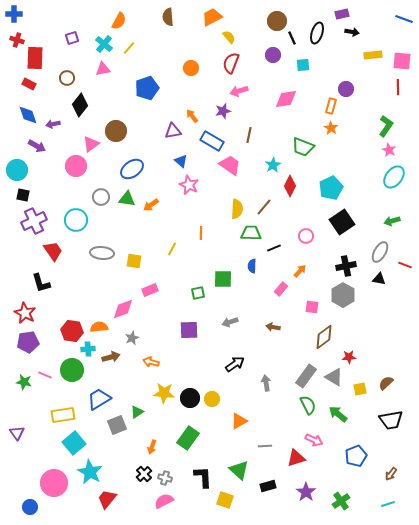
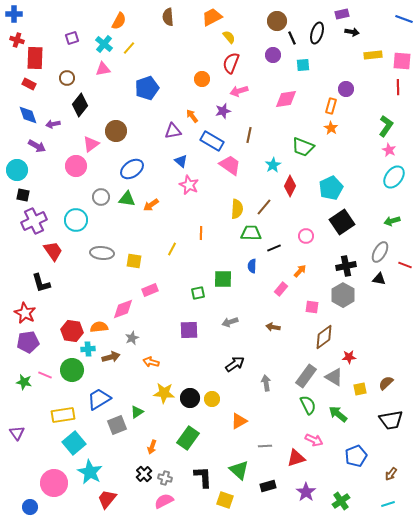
orange circle at (191, 68): moved 11 px right, 11 px down
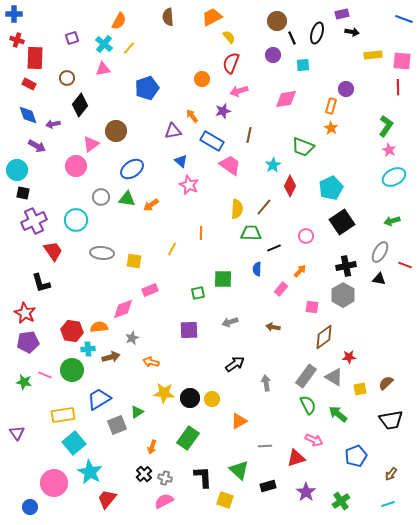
cyan ellipse at (394, 177): rotated 25 degrees clockwise
black square at (23, 195): moved 2 px up
blue semicircle at (252, 266): moved 5 px right, 3 px down
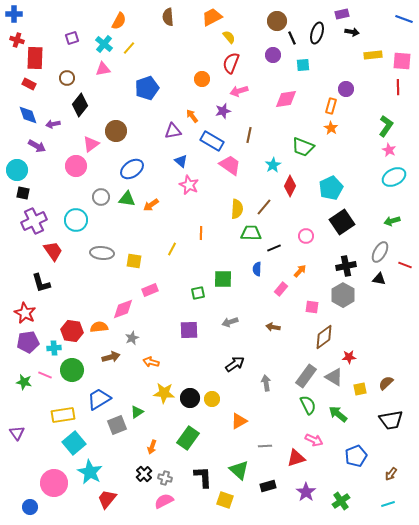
cyan cross at (88, 349): moved 34 px left, 1 px up
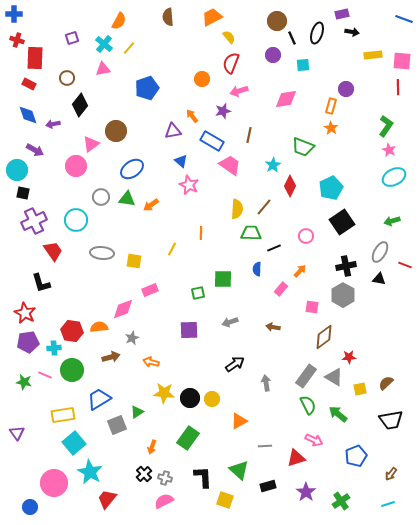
purple arrow at (37, 146): moved 2 px left, 4 px down
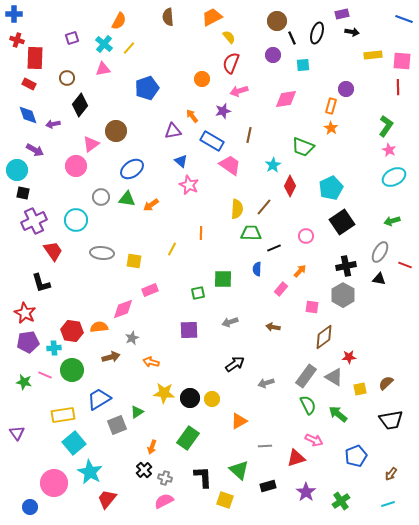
gray arrow at (266, 383): rotated 98 degrees counterclockwise
black cross at (144, 474): moved 4 px up
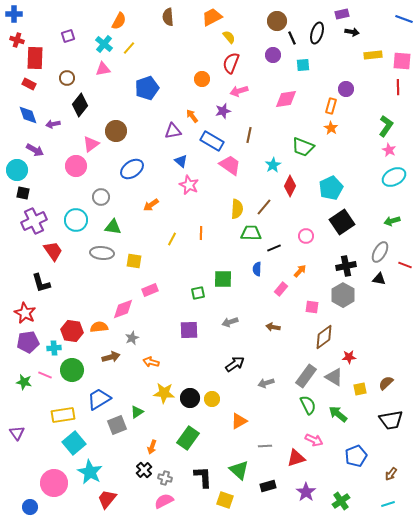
purple square at (72, 38): moved 4 px left, 2 px up
green triangle at (127, 199): moved 14 px left, 28 px down
yellow line at (172, 249): moved 10 px up
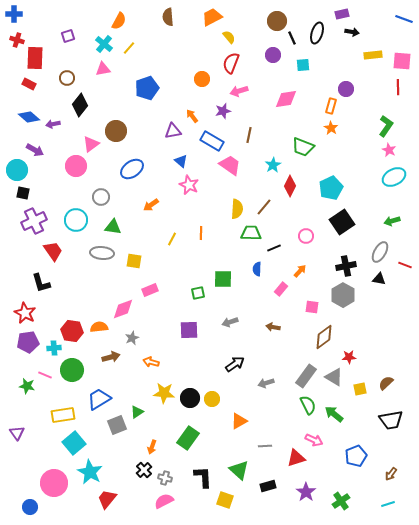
blue diamond at (28, 115): moved 1 px right, 2 px down; rotated 30 degrees counterclockwise
green star at (24, 382): moved 3 px right, 4 px down
green arrow at (338, 414): moved 4 px left
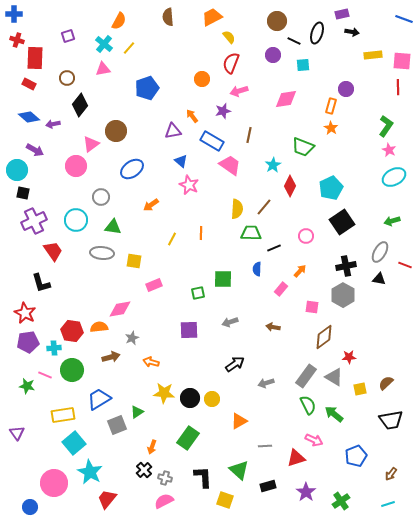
black line at (292, 38): moved 2 px right, 3 px down; rotated 40 degrees counterclockwise
pink rectangle at (150, 290): moved 4 px right, 5 px up
pink diamond at (123, 309): moved 3 px left; rotated 10 degrees clockwise
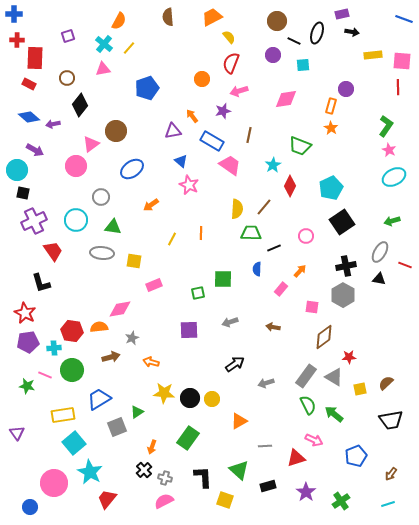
red cross at (17, 40): rotated 16 degrees counterclockwise
green trapezoid at (303, 147): moved 3 px left, 1 px up
gray square at (117, 425): moved 2 px down
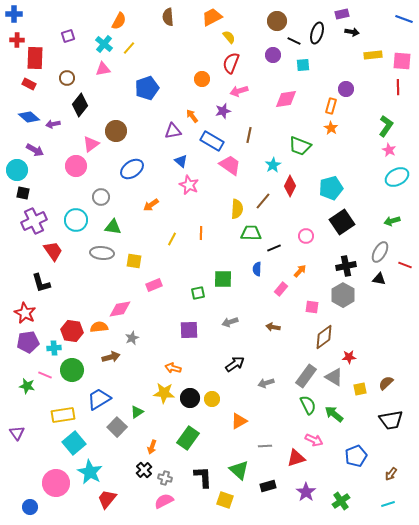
cyan ellipse at (394, 177): moved 3 px right
cyan pentagon at (331, 188): rotated 10 degrees clockwise
brown line at (264, 207): moved 1 px left, 6 px up
orange arrow at (151, 362): moved 22 px right, 6 px down
gray square at (117, 427): rotated 24 degrees counterclockwise
pink circle at (54, 483): moved 2 px right
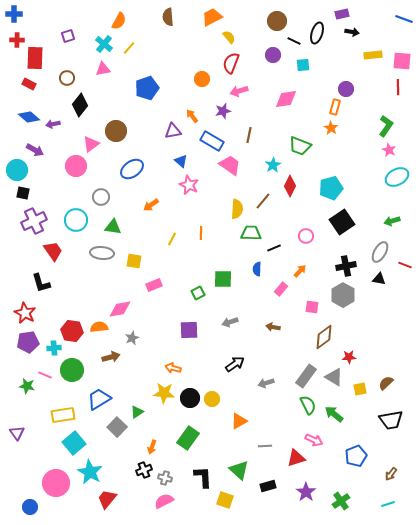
orange rectangle at (331, 106): moved 4 px right, 1 px down
green square at (198, 293): rotated 16 degrees counterclockwise
black cross at (144, 470): rotated 21 degrees clockwise
